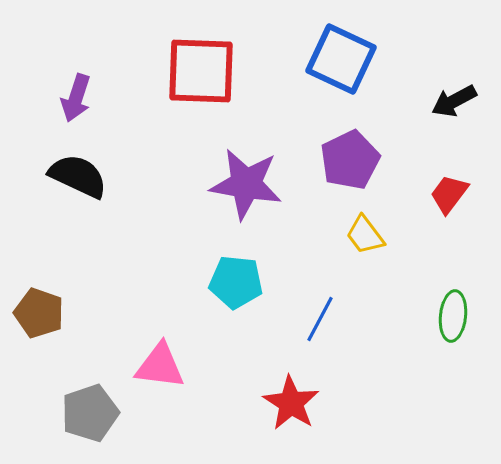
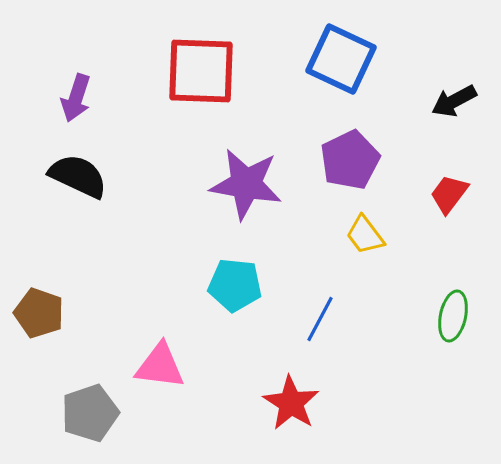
cyan pentagon: moved 1 px left, 3 px down
green ellipse: rotated 6 degrees clockwise
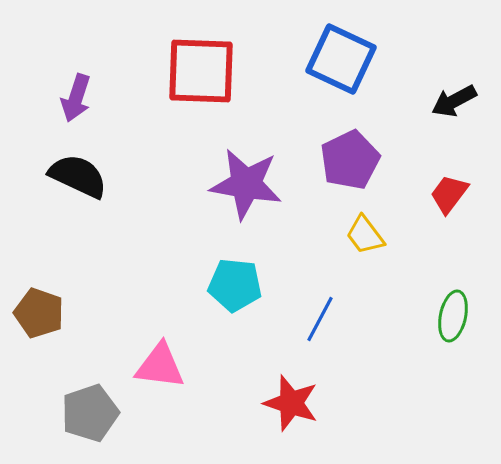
red star: rotated 14 degrees counterclockwise
